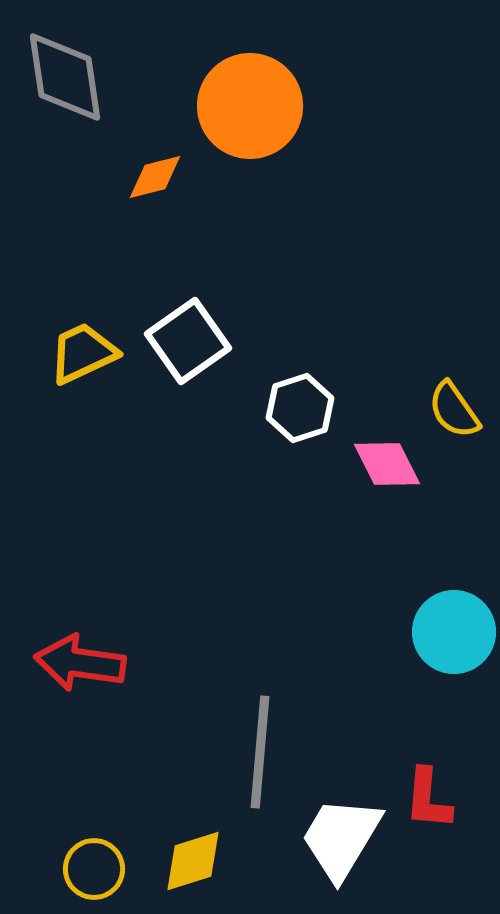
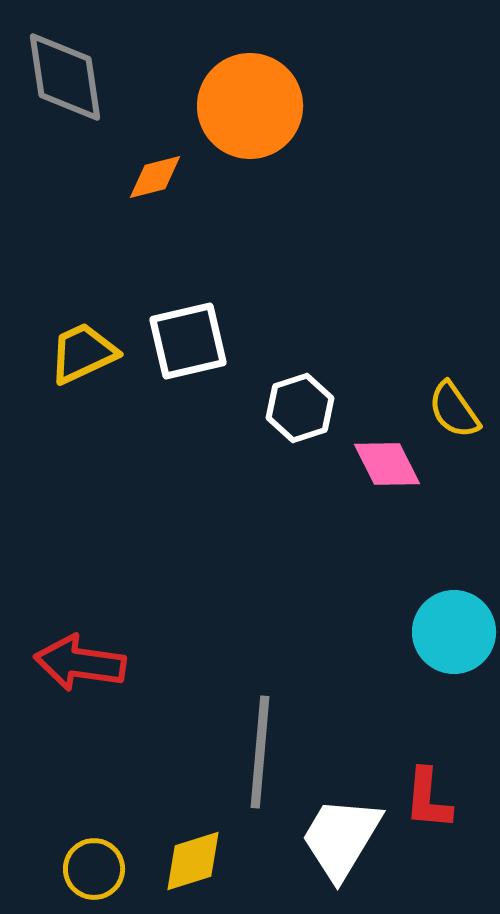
white square: rotated 22 degrees clockwise
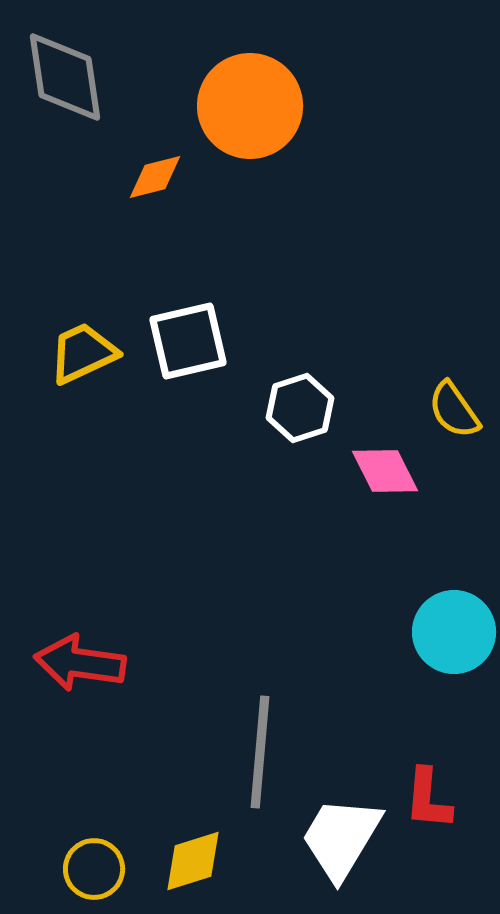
pink diamond: moved 2 px left, 7 px down
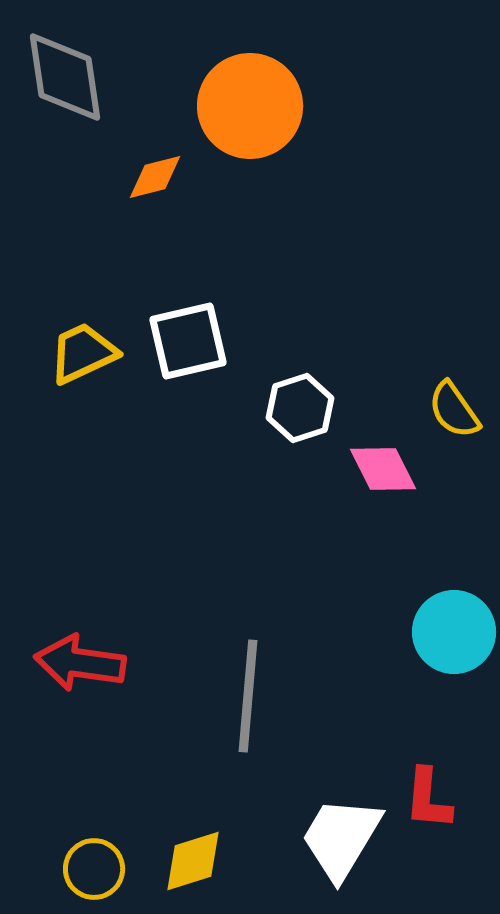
pink diamond: moved 2 px left, 2 px up
gray line: moved 12 px left, 56 px up
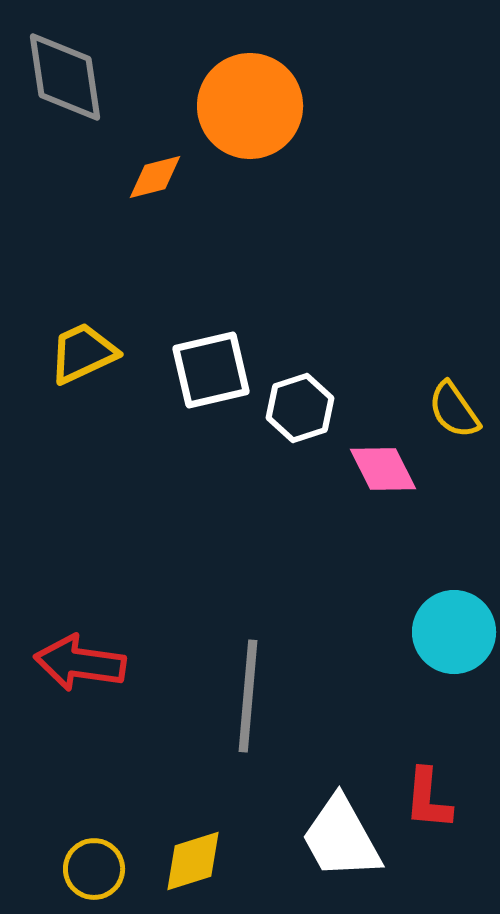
white square: moved 23 px right, 29 px down
white trapezoid: rotated 60 degrees counterclockwise
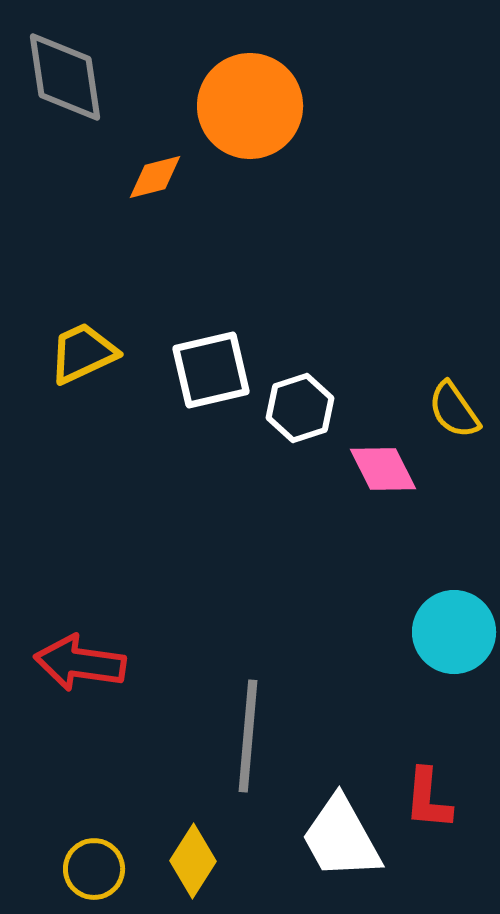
gray line: moved 40 px down
yellow diamond: rotated 40 degrees counterclockwise
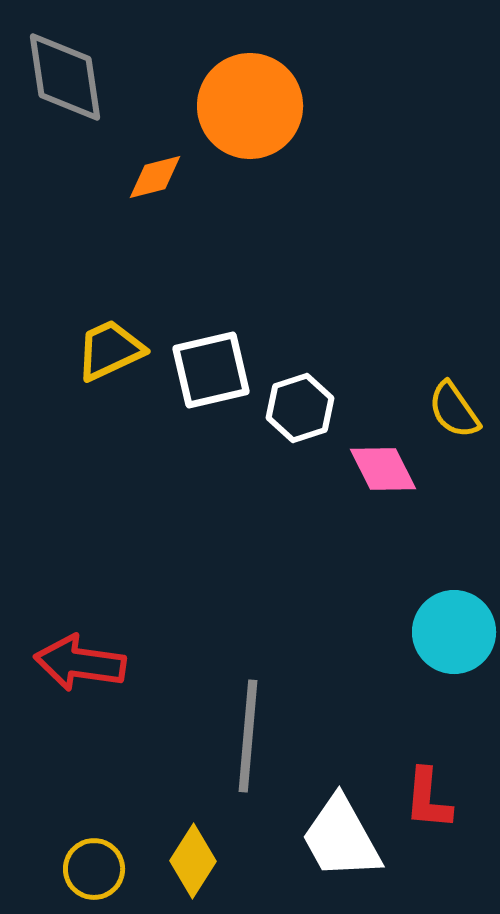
yellow trapezoid: moved 27 px right, 3 px up
